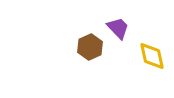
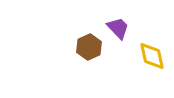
brown hexagon: moved 1 px left
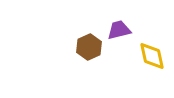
purple trapezoid: moved 1 px right, 2 px down; rotated 60 degrees counterclockwise
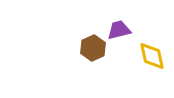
brown hexagon: moved 4 px right, 1 px down
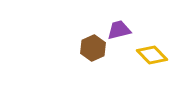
yellow diamond: moved 1 px up; rotated 32 degrees counterclockwise
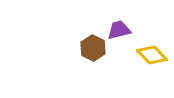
brown hexagon: rotated 10 degrees counterclockwise
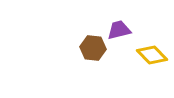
brown hexagon: rotated 20 degrees counterclockwise
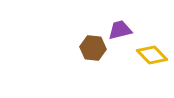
purple trapezoid: moved 1 px right
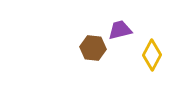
yellow diamond: rotated 72 degrees clockwise
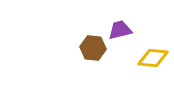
yellow diamond: moved 1 px right, 3 px down; rotated 68 degrees clockwise
